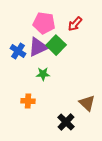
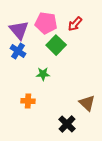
pink pentagon: moved 2 px right
purple triangle: moved 19 px left, 17 px up; rotated 45 degrees counterclockwise
black cross: moved 1 px right, 2 px down
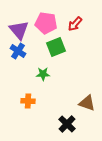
green square: moved 2 px down; rotated 24 degrees clockwise
brown triangle: rotated 24 degrees counterclockwise
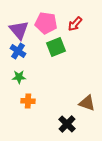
green star: moved 24 px left, 3 px down
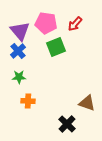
purple triangle: moved 1 px right, 1 px down
blue cross: rotated 14 degrees clockwise
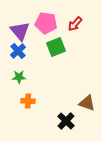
black cross: moved 1 px left, 3 px up
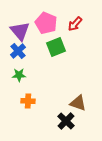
pink pentagon: rotated 15 degrees clockwise
green star: moved 2 px up
brown triangle: moved 9 px left
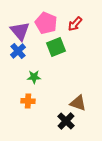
green star: moved 15 px right, 2 px down
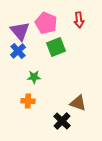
red arrow: moved 4 px right, 4 px up; rotated 49 degrees counterclockwise
black cross: moved 4 px left
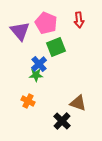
blue cross: moved 21 px right, 13 px down
green star: moved 2 px right, 2 px up
orange cross: rotated 24 degrees clockwise
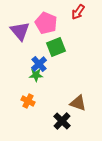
red arrow: moved 1 px left, 8 px up; rotated 42 degrees clockwise
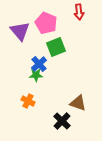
red arrow: moved 1 px right; rotated 42 degrees counterclockwise
